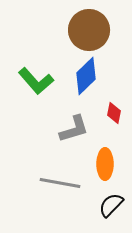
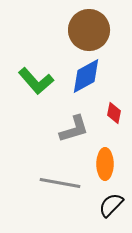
blue diamond: rotated 15 degrees clockwise
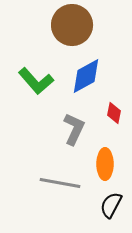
brown circle: moved 17 px left, 5 px up
gray L-shape: rotated 48 degrees counterclockwise
black semicircle: rotated 16 degrees counterclockwise
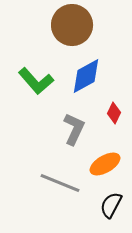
red diamond: rotated 15 degrees clockwise
orange ellipse: rotated 60 degrees clockwise
gray line: rotated 12 degrees clockwise
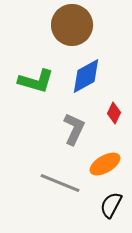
green L-shape: rotated 33 degrees counterclockwise
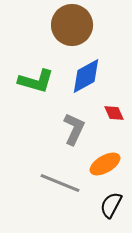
red diamond: rotated 50 degrees counterclockwise
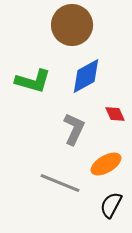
green L-shape: moved 3 px left
red diamond: moved 1 px right, 1 px down
orange ellipse: moved 1 px right
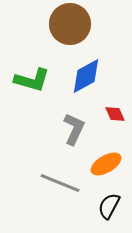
brown circle: moved 2 px left, 1 px up
green L-shape: moved 1 px left, 1 px up
black semicircle: moved 2 px left, 1 px down
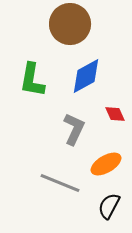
green L-shape: rotated 84 degrees clockwise
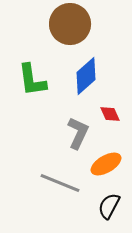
blue diamond: rotated 12 degrees counterclockwise
green L-shape: rotated 18 degrees counterclockwise
red diamond: moved 5 px left
gray L-shape: moved 4 px right, 4 px down
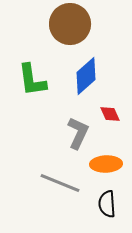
orange ellipse: rotated 28 degrees clockwise
black semicircle: moved 2 px left, 2 px up; rotated 32 degrees counterclockwise
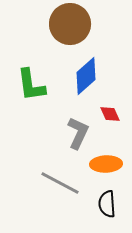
green L-shape: moved 1 px left, 5 px down
gray line: rotated 6 degrees clockwise
